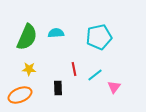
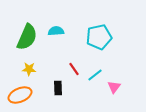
cyan semicircle: moved 2 px up
red line: rotated 24 degrees counterclockwise
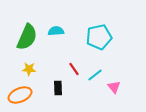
pink triangle: rotated 16 degrees counterclockwise
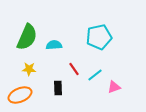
cyan semicircle: moved 2 px left, 14 px down
pink triangle: rotated 48 degrees clockwise
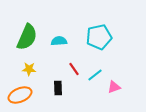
cyan semicircle: moved 5 px right, 4 px up
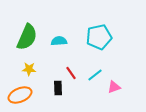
red line: moved 3 px left, 4 px down
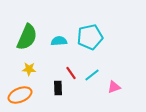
cyan pentagon: moved 9 px left
cyan line: moved 3 px left
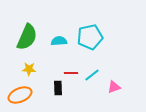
red line: rotated 56 degrees counterclockwise
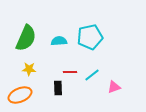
green semicircle: moved 1 px left, 1 px down
red line: moved 1 px left, 1 px up
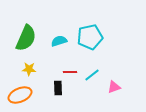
cyan semicircle: rotated 14 degrees counterclockwise
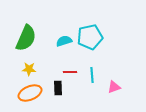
cyan semicircle: moved 5 px right
cyan line: rotated 56 degrees counterclockwise
orange ellipse: moved 10 px right, 2 px up
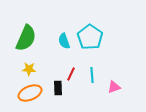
cyan pentagon: rotated 25 degrees counterclockwise
cyan semicircle: rotated 91 degrees counterclockwise
red line: moved 1 px right, 2 px down; rotated 64 degrees counterclockwise
